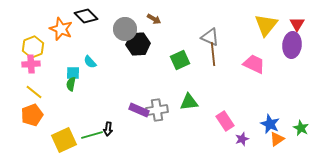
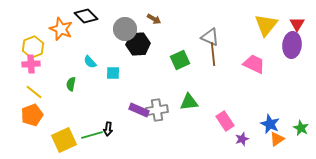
cyan square: moved 40 px right
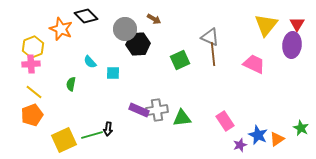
green triangle: moved 7 px left, 16 px down
blue star: moved 12 px left, 11 px down
purple star: moved 2 px left, 6 px down
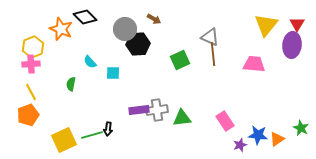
black diamond: moved 1 px left, 1 px down
pink trapezoid: rotated 20 degrees counterclockwise
yellow line: moved 3 px left; rotated 24 degrees clockwise
purple rectangle: rotated 30 degrees counterclockwise
orange pentagon: moved 4 px left
blue star: rotated 18 degrees counterclockwise
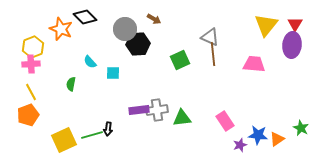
red triangle: moved 2 px left
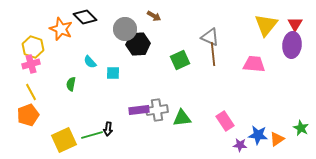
brown arrow: moved 3 px up
yellow hexagon: rotated 20 degrees counterclockwise
pink cross: rotated 12 degrees counterclockwise
purple star: rotated 24 degrees clockwise
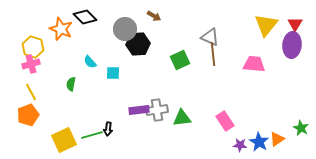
blue star: moved 1 px right, 7 px down; rotated 24 degrees clockwise
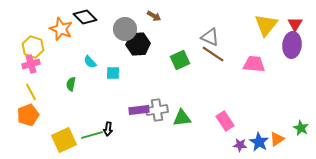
brown line: rotated 50 degrees counterclockwise
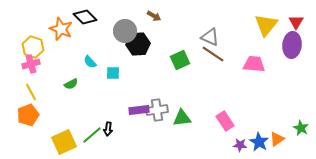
red triangle: moved 1 px right, 2 px up
gray circle: moved 2 px down
green semicircle: rotated 128 degrees counterclockwise
green line: rotated 25 degrees counterclockwise
yellow square: moved 2 px down
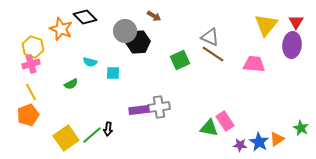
black hexagon: moved 2 px up
cyan semicircle: rotated 32 degrees counterclockwise
gray cross: moved 2 px right, 3 px up
green triangle: moved 27 px right, 10 px down; rotated 18 degrees clockwise
yellow square: moved 2 px right, 4 px up; rotated 10 degrees counterclockwise
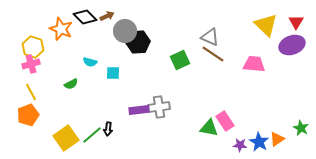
brown arrow: moved 47 px left; rotated 56 degrees counterclockwise
yellow triangle: rotated 25 degrees counterclockwise
purple ellipse: rotated 65 degrees clockwise
